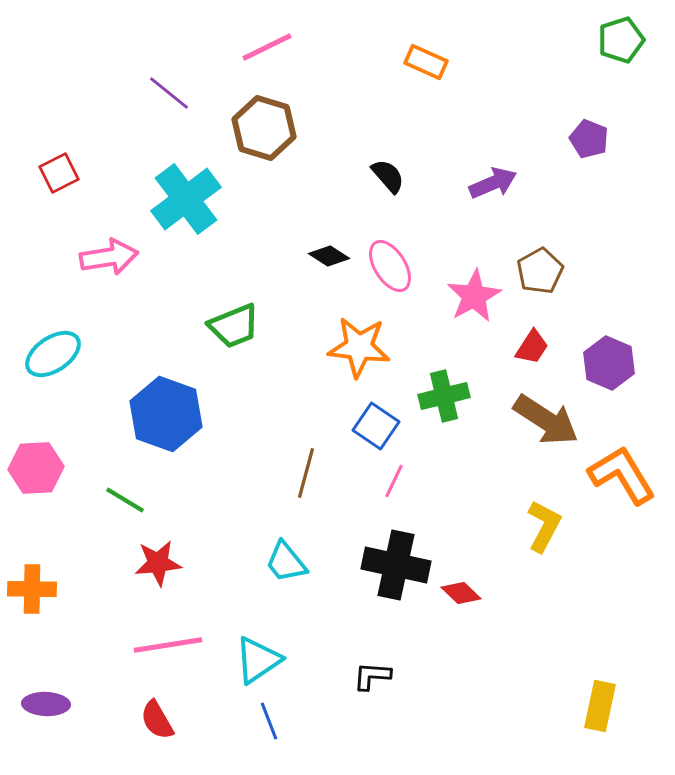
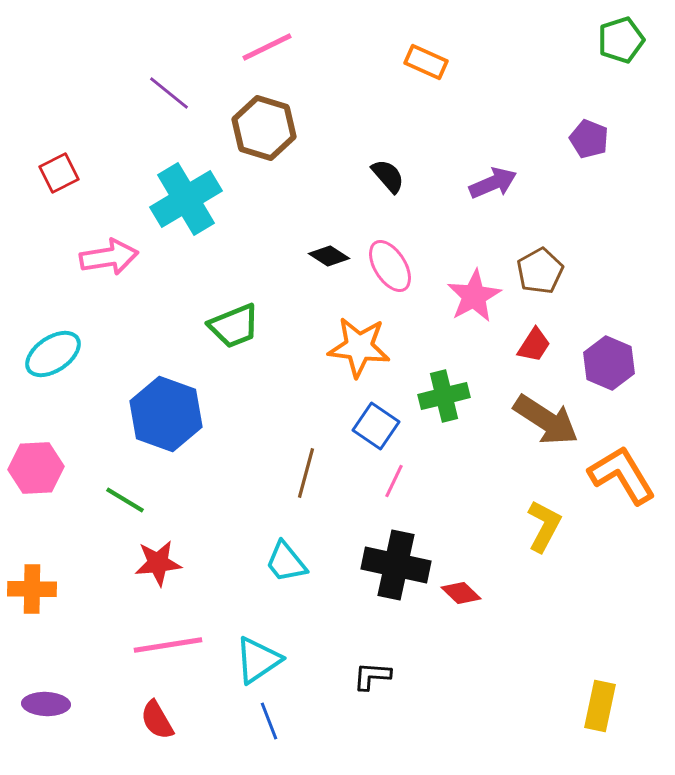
cyan cross at (186, 199): rotated 6 degrees clockwise
red trapezoid at (532, 347): moved 2 px right, 2 px up
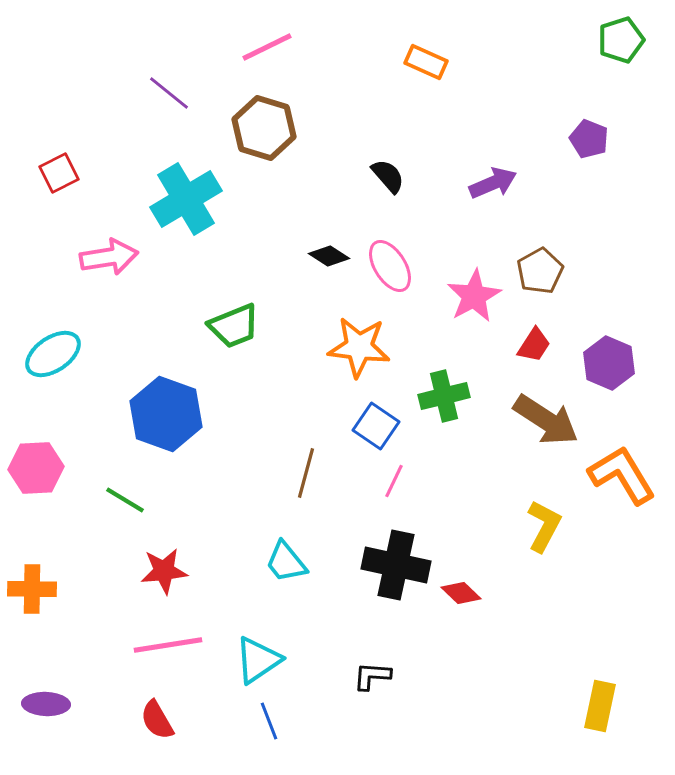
red star at (158, 563): moved 6 px right, 8 px down
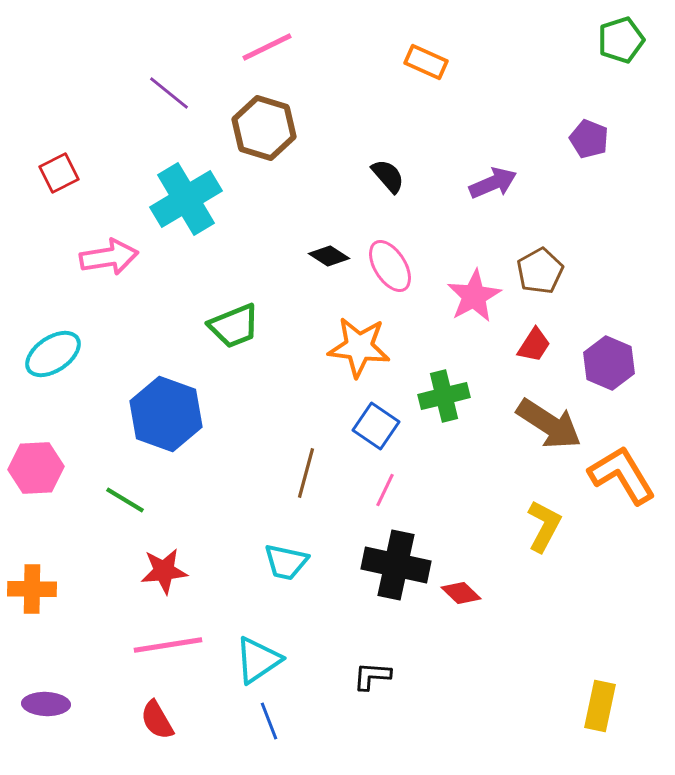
brown arrow at (546, 420): moved 3 px right, 4 px down
pink line at (394, 481): moved 9 px left, 9 px down
cyan trapezoid at (286, 562): rotated 39 degrees counterclockwise
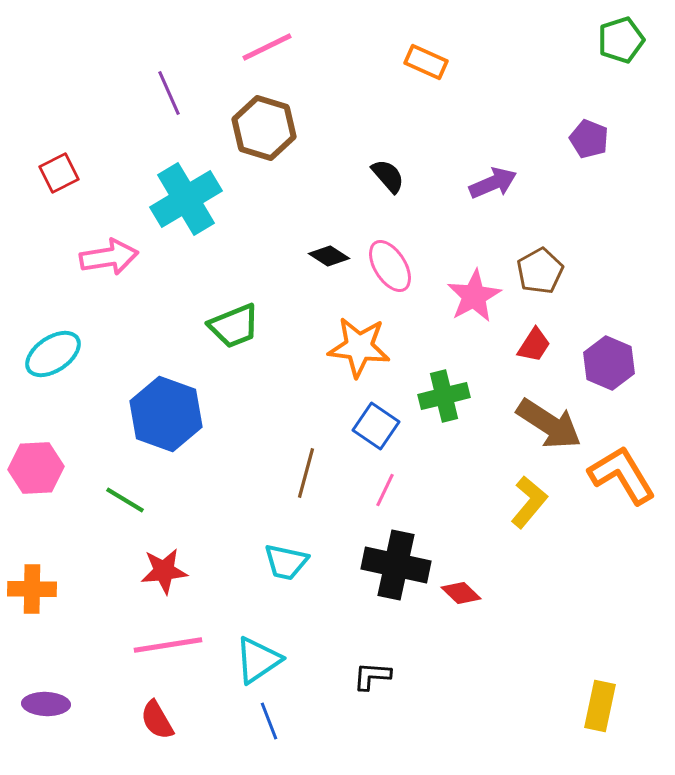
purple line at (169, 93): rotated 27 degrees clockwise
yellow L-shape at (544, 526): moved 15 px left, 24 px up; rotated 12 degrees clockwise
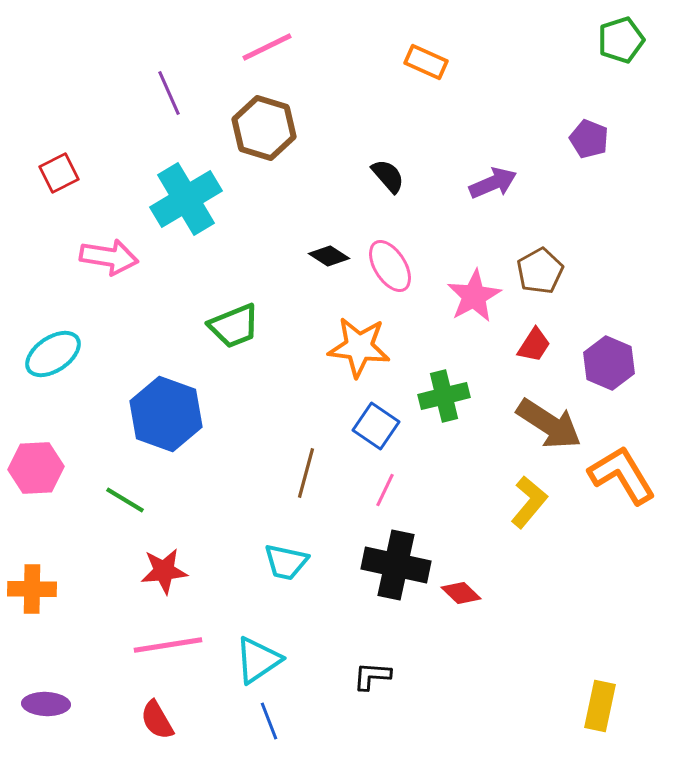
pink arrow at (109, 257): rotated 18 degrees clockwise
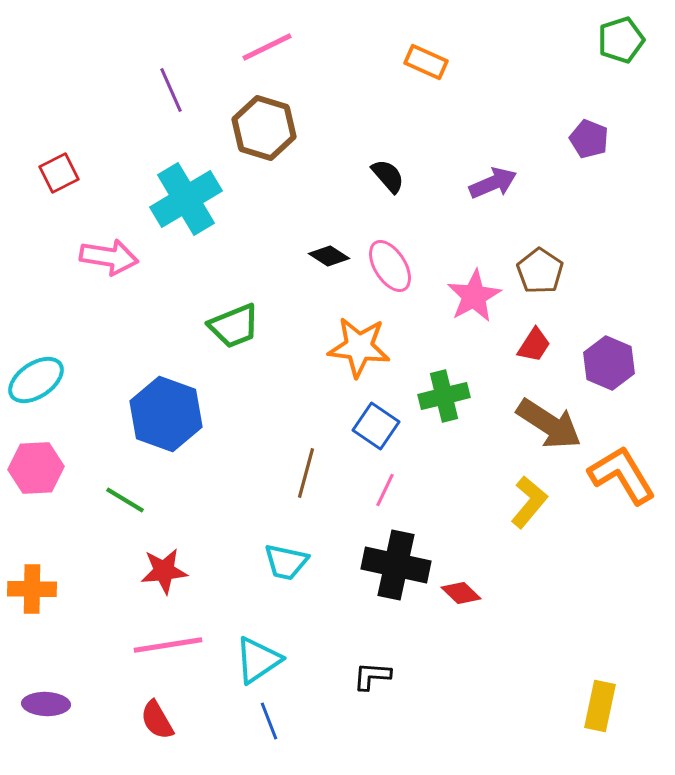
purple line at (169, 93): moved 2 px right, 3 px up
brown pentagon at (540, 271): rotated 9 degrees counterclockwise
cyan ellipse at (53, 354): moved 17 px left, 26 px down
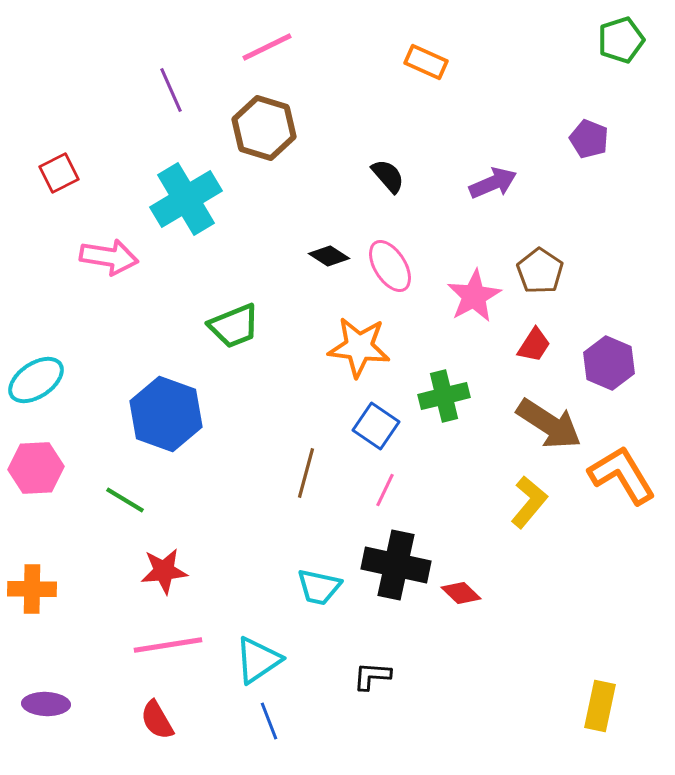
cyan trapezoid at (286, 562): moved 33 px right, 25 px down
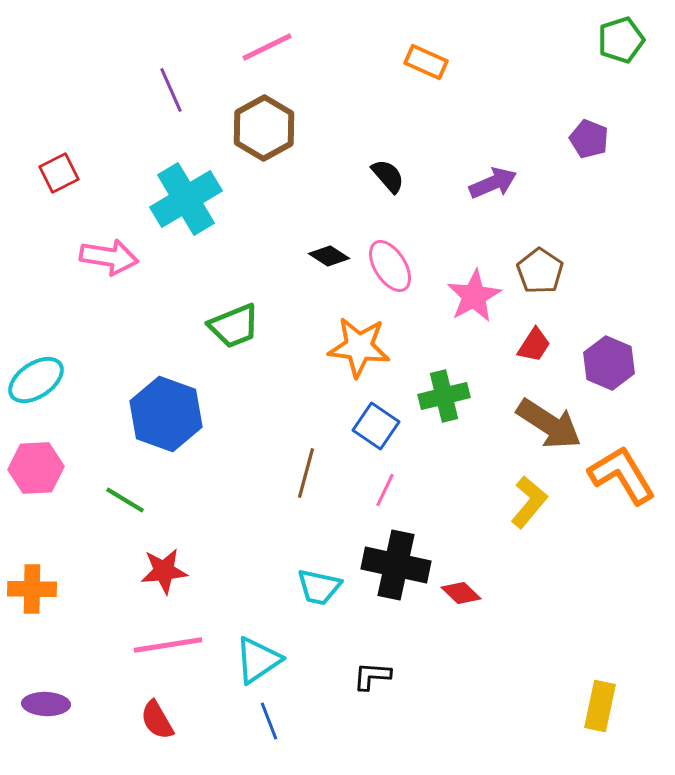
brown hexagon at (264, 128): rotated 14 degrees clockwise
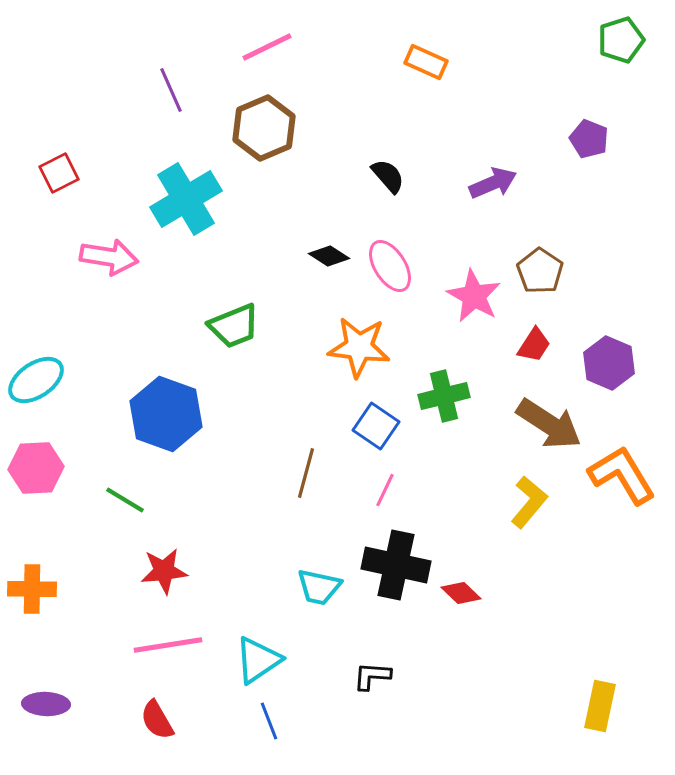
brown hexagon at (264, 128): rotated 6 degrees clockwise
pink star at (474, 296): rotated 14 degrees counterclockwise
